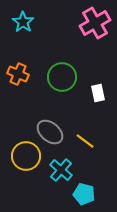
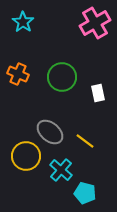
cyan pentagon: moved 1 px right, 1 px up
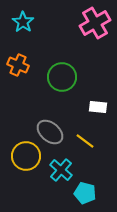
orange cross: moved 9 px up
white rectangle: moved 14 px down; rotated 72 degrees counterclockwise
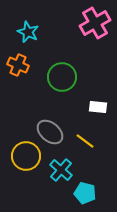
cyan star: moved 5 px right, 10 px down; rotated 10 degrees counterclockwise
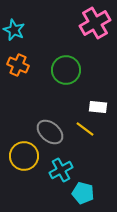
cyan star: moved 14 px left, 2 px up
green circle: moved 4 px right, 7 px up
yellow line: moved 12 px up
yellow circle: moved 2 px left
cyan cross: rotated 20 degrees clockwise
cyan pentagon: moved 2 px left
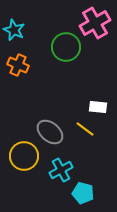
green circle: moved 23 px up
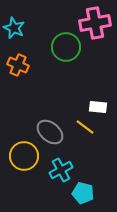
pink cross: rotated 20 degrees clockwise
cyan star: moved 2 px up
yellow line: moved 2 px up
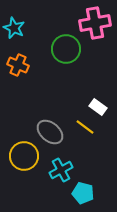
green circle: moved 2 px down
white rectangle: rotated 30 degrees clockwise
